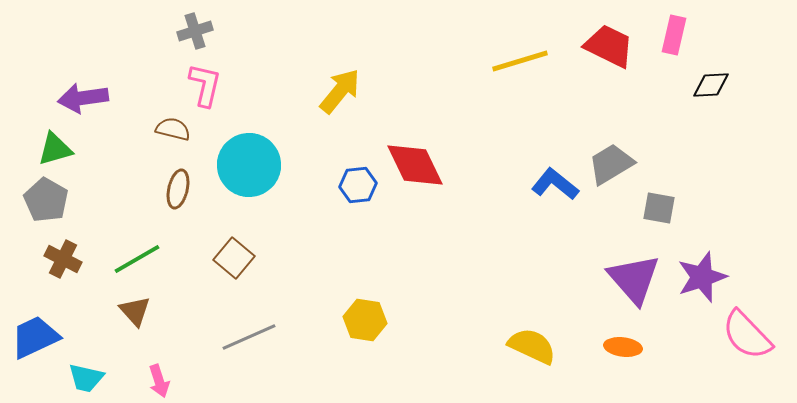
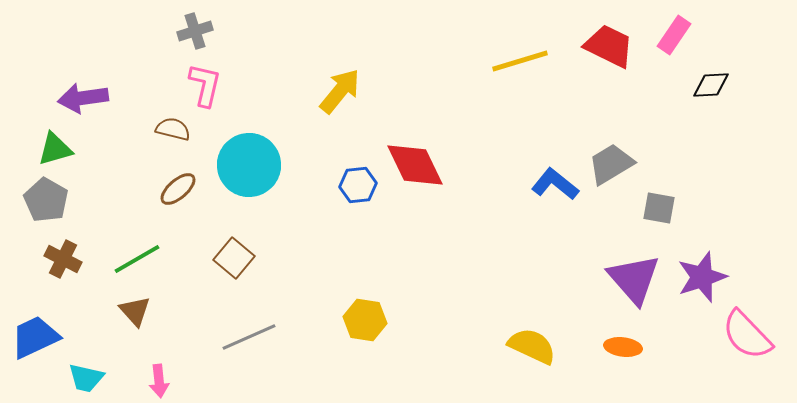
pink rectangle: rotated 21 degrees clockwise
brown ellipse: rotated 36 degrees clockwise
pink arrow: rotated 12 degrees clockwise
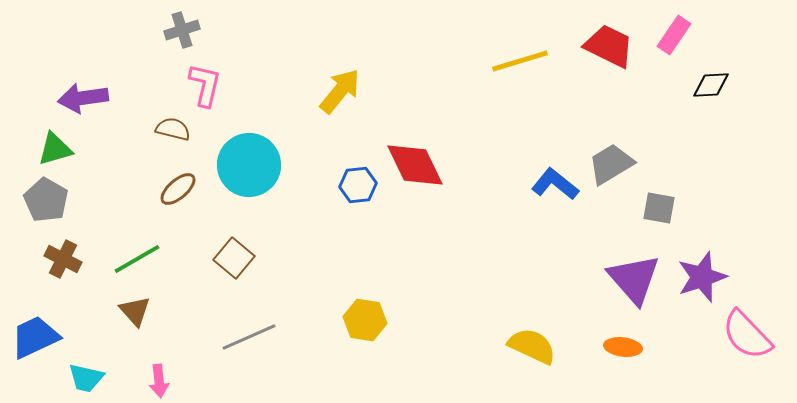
gray cross: moved 13 px left, 1 px up
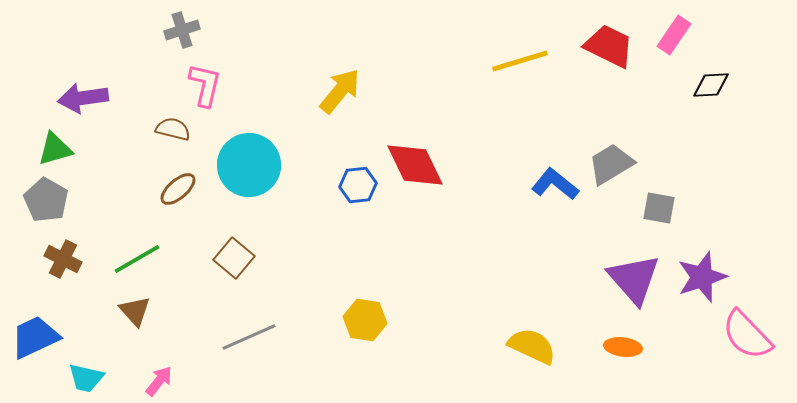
pink arrow: rotated 136 degrees counterclockwise
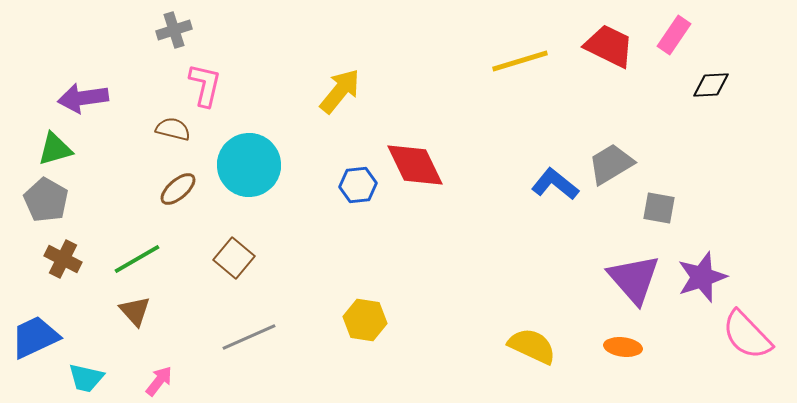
gray cross: moved 8 px left
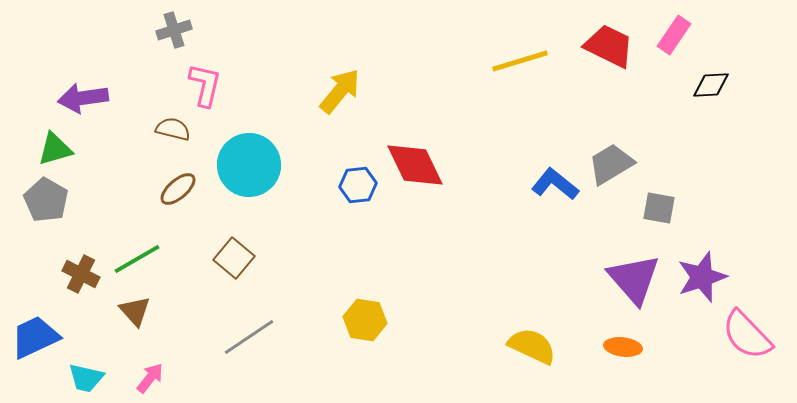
brown cross: moved 18 px right, 15 px down
gray line: rotated 10 degrees counterclockwise
pink arrow: moved 9 px left, 3 px up
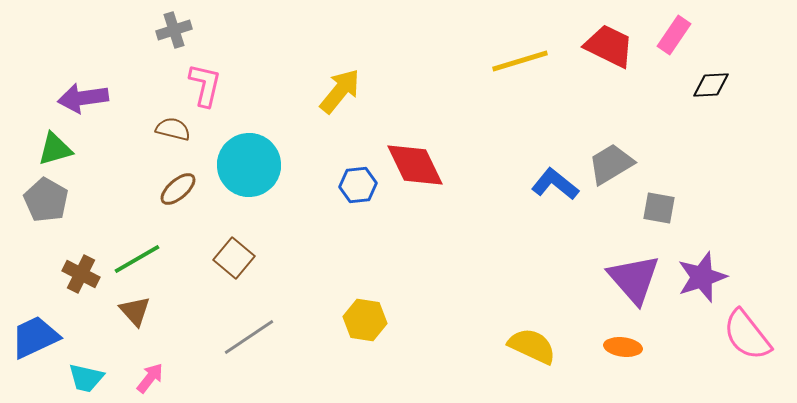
pink semicircle: rotated 6 degrees clockwise
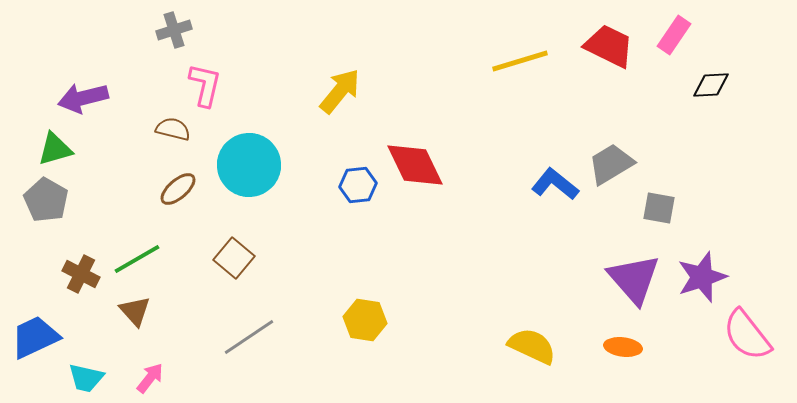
purple arrow: rotated 6 degrees counterclockwise
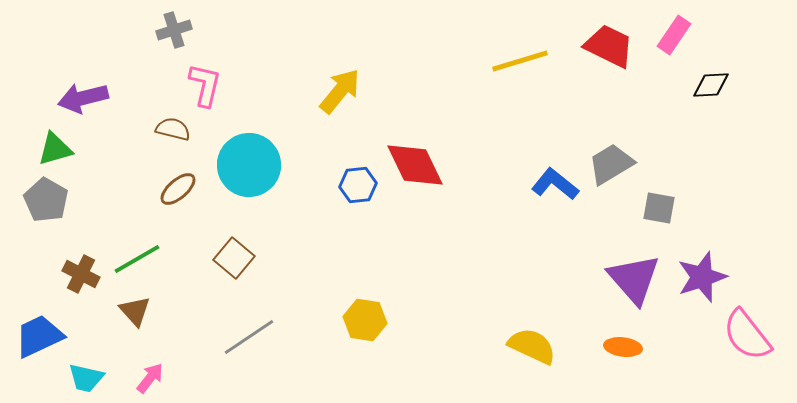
blue trapezoid: moved 4 px right, 1 px up
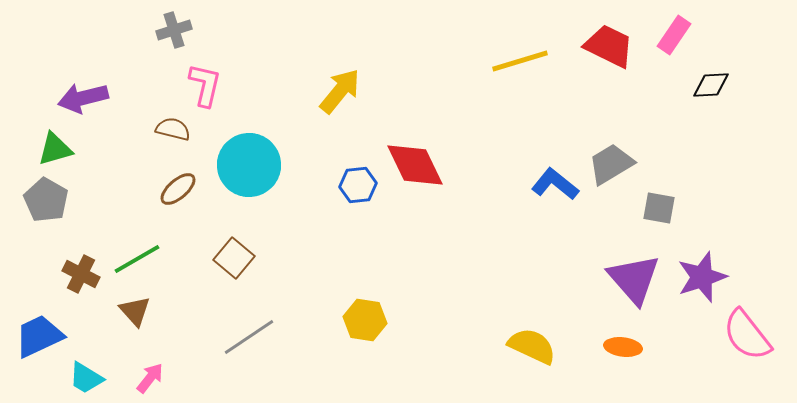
cyan trapezoid: rotated 18 degrees clockwise
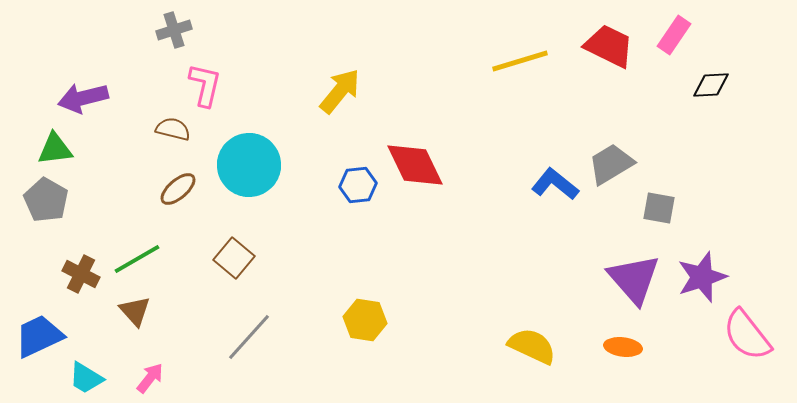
green triangle: rotated 9 degrees clockwise
gray line: rotated 14 degrees counterclockwise
